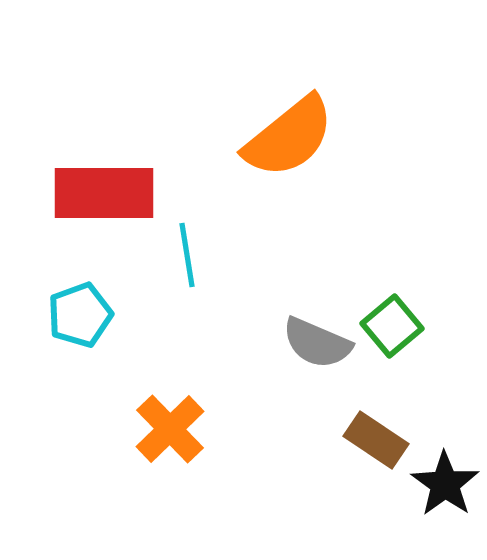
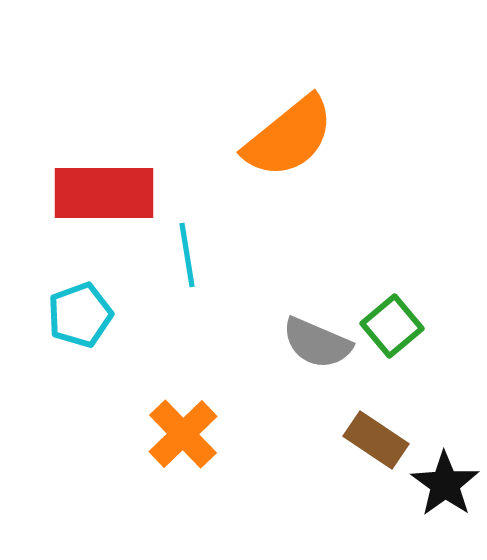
orange cross: moved 13 px right, 5 px down
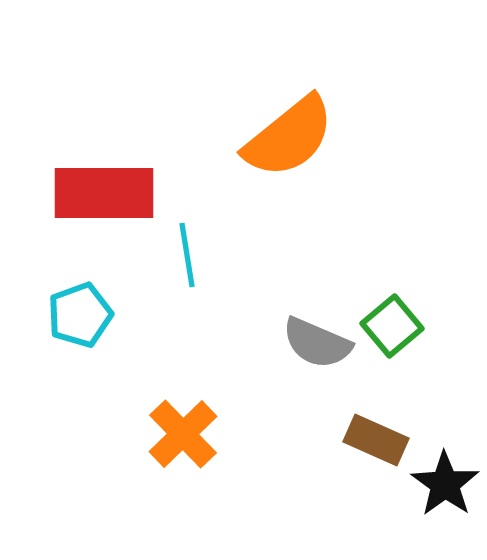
brown rectangle: rotated 10 degrees counterclockwise
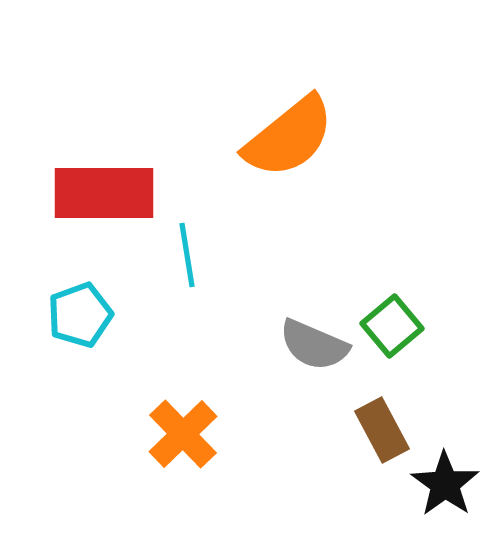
gray semicircle: moved 3 px left, 2 px down
brown rectangle: moved 6 px right, 10 px up; rotated 38 degrees clockwise
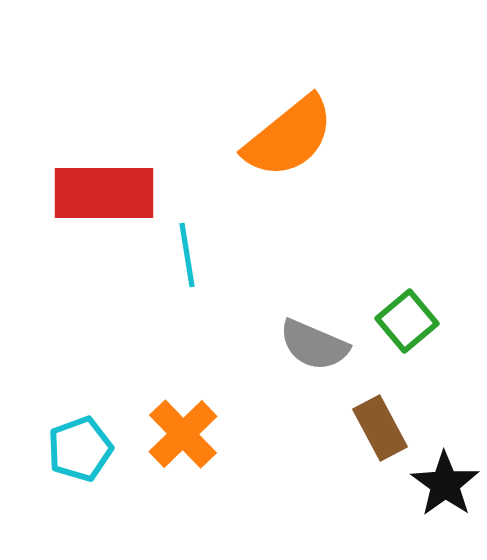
cyan pentagon: moved 134 px down
green square: moved 15 px right, 5 px up
brown rectangle: moved 2 px left, 2 px up
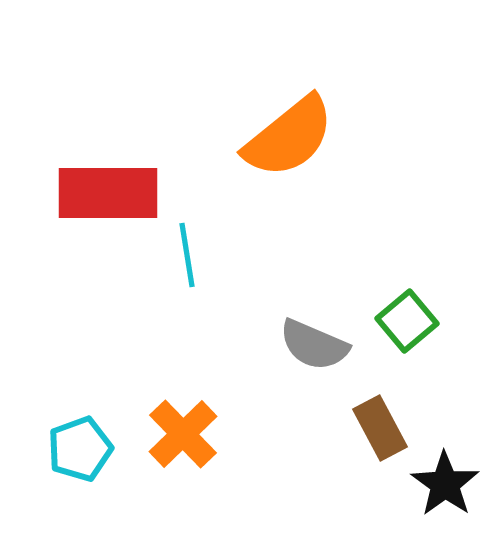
red rectangle: moved 4 px right
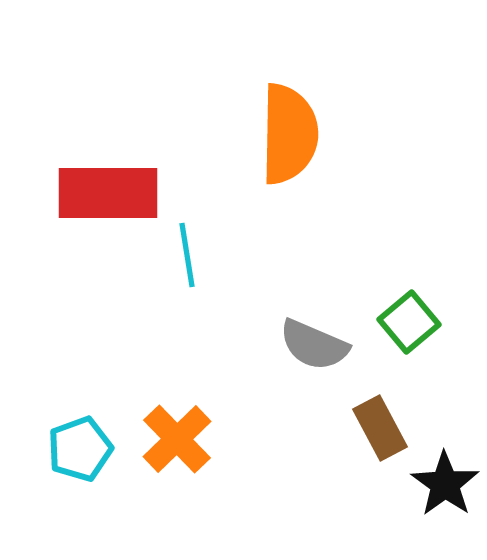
orange semicircle: moved 3 px up; rotated 50 degrees counterclockwise
green square: moved 2 px right, 1 px down
orange cross: moved 6 px left, 5 px down
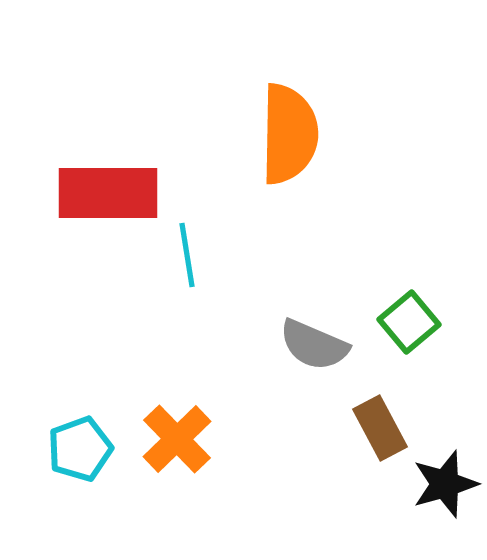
black star: rotated 20 degrees clockwise
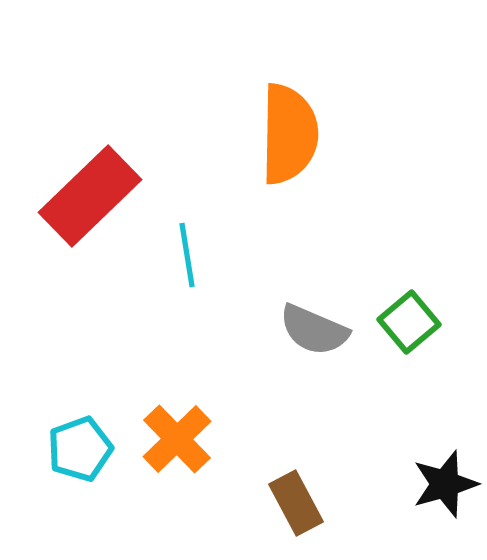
red rectangle: moved 18 px left, 3 px down; rotated 44 degrees counterclockwise
gray semicircle: moved 15 px up
brown rectangle: moved 84 px left, 75 px down
